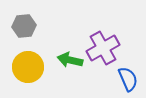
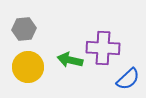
gray hexagon: moved 3 px down
purple cross: rotated 32 degrees clockwise
blue semicircle: rotated 70 degrees clockwise
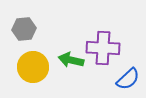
green arrow: moved 1 px right
yellow circle: moved 5 px right
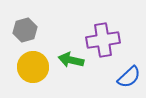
gray hexagon: moved 1 px right, 1 px down; rotated 10 degrees counterclockwise
purple cross: moved 8 px up; rotated 12 degrees counterclockwise
blue semicircle: moved 1 px right, 2 px up
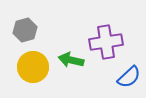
purple cross: moved 3 px right, 2 px down
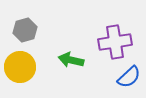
purple cross: moved 9 px right
yellow circle: moved 13 px left
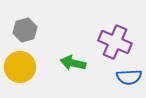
purple cross: rotated 32 degrees clockwise
green arrow: moved 2 px right, 3 px down
blue semicircle: rotated 40 degrees clockwise
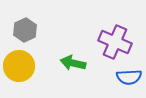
gray hexagon: rotated 10 degrees counterclockwise
yellow circle: moved 1 px left, 1 px up
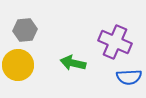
gray hexagon: rotated 20 degrees clockwise
yellow circle: moved 1 px left, 1 px up
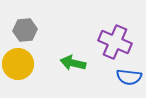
yellow circle: moved 1 px up
blue semicircle: rotated 10 degrees clockwise
